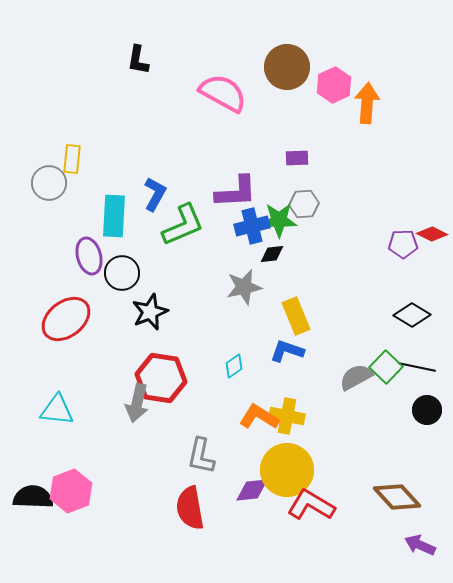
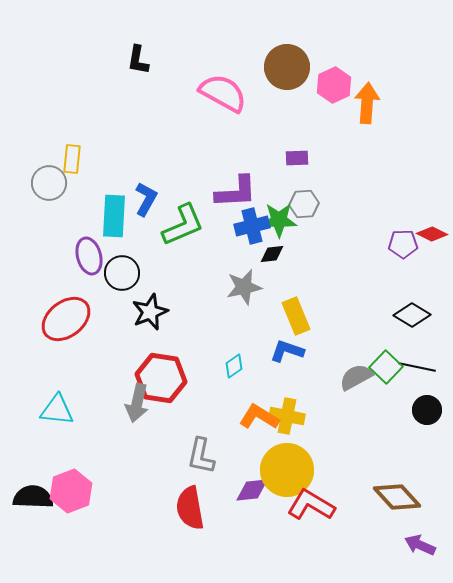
blue L-shape at (155, 194): moved 9 px left, 5 px down
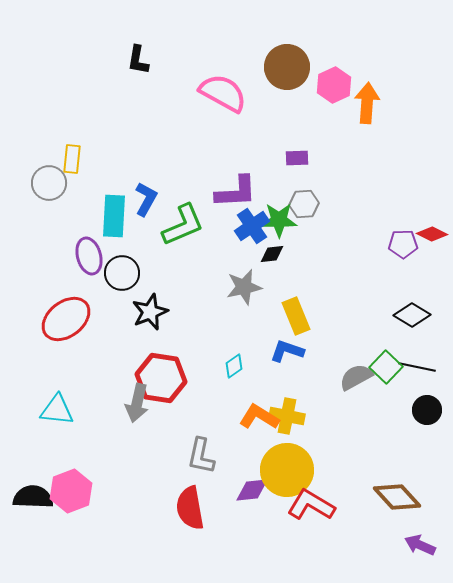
blue cross at (252, 226): rotated 20 degrees counterclockwise
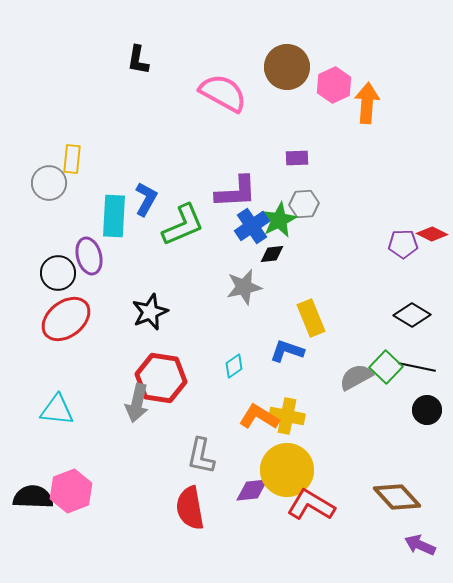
green star at (279, 220): rotated 27 degrees counterclockwise
black circle at (122, 273): moved 64 px left
yellow rectangle at (296, 316): moved 15 px right, 2 px down
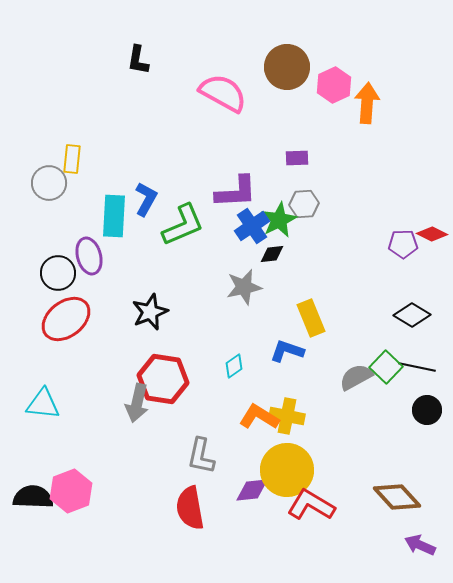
red hexagon at (161, 378): moved 2 px right, 1 px down
cyan triangle at (57, 410): moved 14 px left, 6 px up
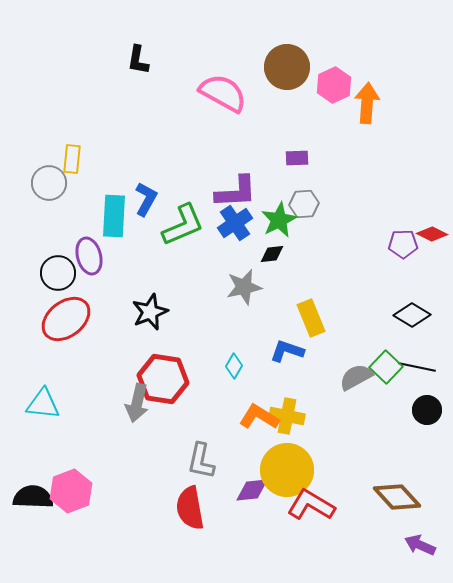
blue cross at (252, 226): moved 17 px left, 3 px up
cyan diamond at (234, 366): rotated 25 degrees counterclockwise
gray L-shape at (201, 456): moved 5 px down
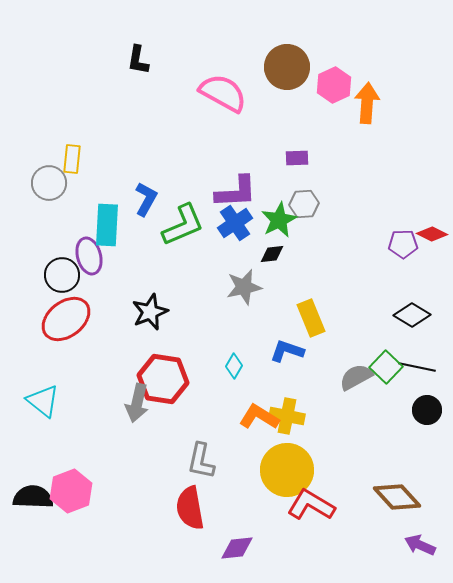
cyan rectangle at (114, 216): moved 7 px left, 9 px down
black circle at (58, 273): moved 4 px right, 2 px down
cyan triangle at (43, 404): moved 3 px up; rotated 33 degrees clockwise
purple diamond at (252, 490): moved 15 px left, 58 px down
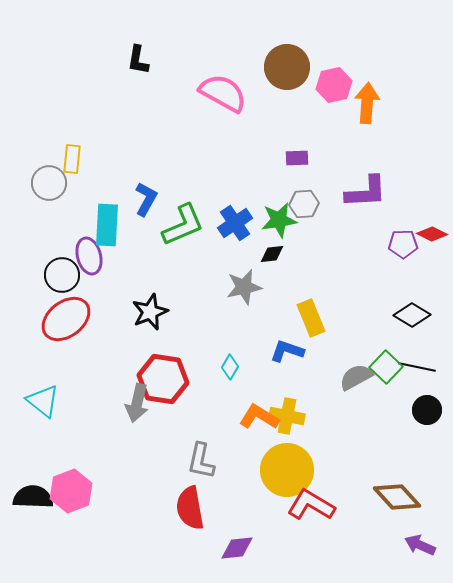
pink hexagon at (334, 85): rotated 12 degrees clockwise
purple L-shape at (236, 192): moved 130 px right
green star at (279, 220): rotated 18 degrees clockwise
cyan diamond at (234, 366): moved 4 px left, 1 px down
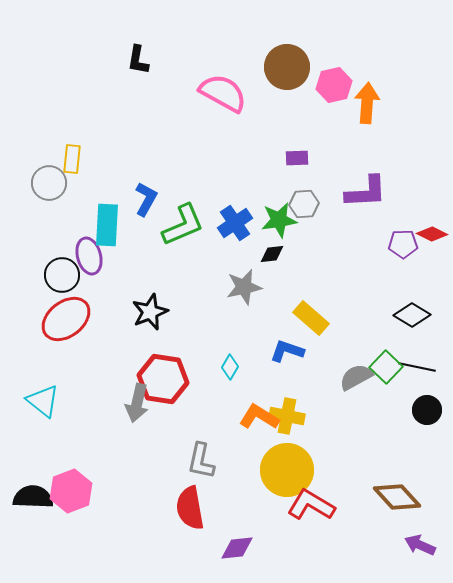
yellow rectangle at (311, 318): rotated 27 degrees counterclockwise
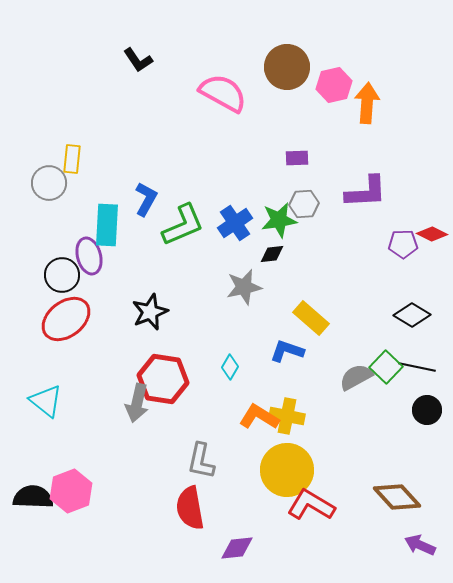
black L-shape at (138, 60): rotated 44 degrees counterclockwise
cyan triangle at (43, 401): moved 3 px right
